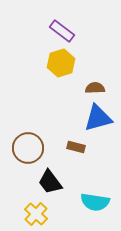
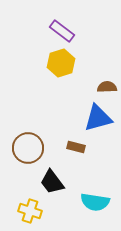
brown semicircle: moved 12 px right, 1 px up
black trapezoid: moved 2 px right
yellow cross: moved 6 px left, 3 px up; rotated 25 degrees counterclockwise
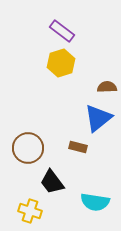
blue triangle: rotated 24 degrees counterclockwise
brown rectangle: moved 2 px right
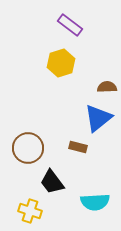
purple rectangle: moved 8 px right, 6 px up
cyan semicircle: rotated 12 degrees counterclockwise
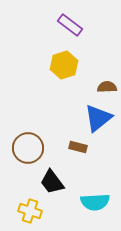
yellow hexagon: moved 3 px right, 2 px down
